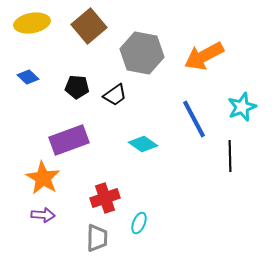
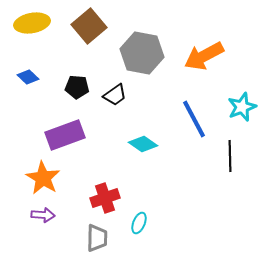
purple rectangle: moved 4 px left, 5 px up
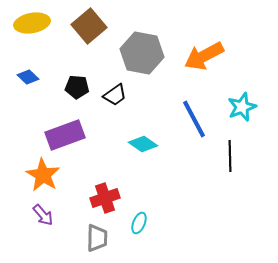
orange star: moved 3 px up
purple arrow: rotated 45 degrees clockwise
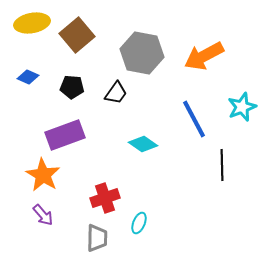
brown square: moved 12 px left, 9 px down
blue diamond: rotated 20 degrees counterclockwise
black pentagon: moved 5 px left
black trapezoid: moved 1 px right, 2 px up; rotated 20 degrees counterclockwise
black line: moved 8 px left, 9 px down
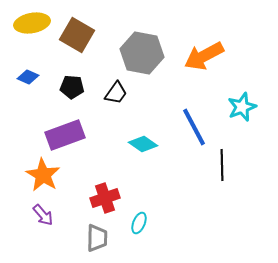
brown square: rotated 20 degrees counterclockwise
blue line: moved 8 px down
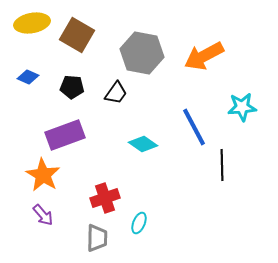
cyan star: rotated 16 degrees clockwise
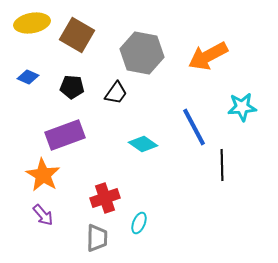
orange arrow: moved 4 px right
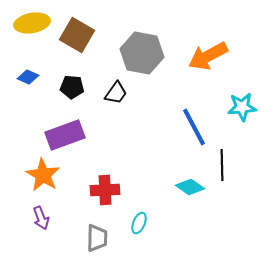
cyan diamond: moved 47 px right, 43 px down
red cross: moved 8 px up; rotated 16 degrees clockwise
purple arrow: moved 2 px left, 3 px down; rotated 20 degrees clockwise
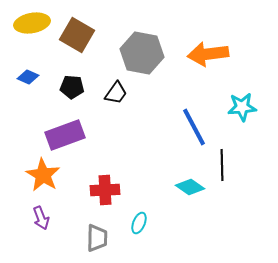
orange arrow: moved 2 px up; rotated 21 degrees clockwise
